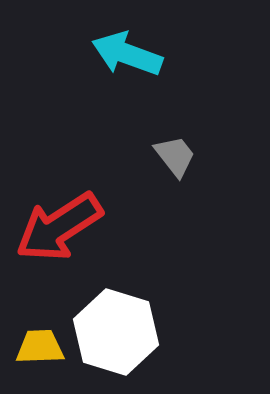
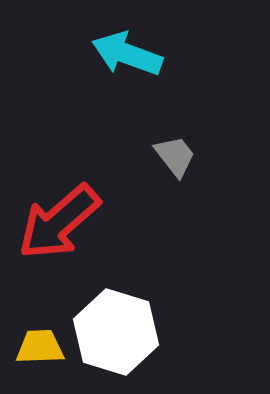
red arrow: moved 5 px up; rotated 8 degrees counterclockwise
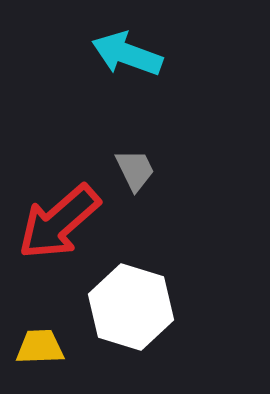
gray trapezoid: moved 40 px left, 14 px down; rotated 12 degrees clockwise
white hexagon: moved 15 px right, 25 px up
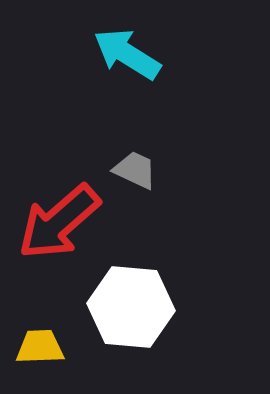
cyan arrow: rotated 12 degrees clockwise
gray trapezoid: rotated 39 degrees counterclockwise
white hexagon: rotated 12 degrees counterclockwise
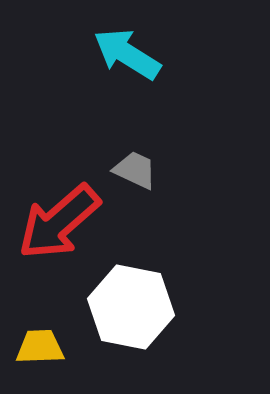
white hexagon: rotated 6 degrees clockwise
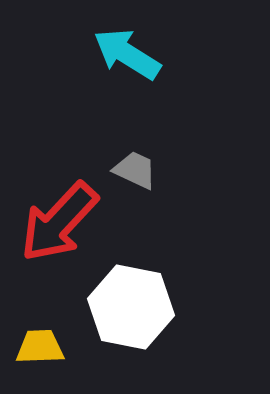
red arrow: rotated 6 degrees counterclockwise
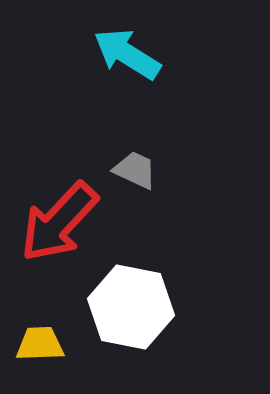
yellow trapezoid: moved 3 px up
